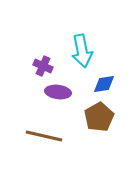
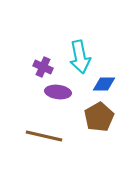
cyan arrow: moved 2 px left, 6 px down
purple cross: moved 1 px down
blue diamond: rotated 10 degrees clockwise
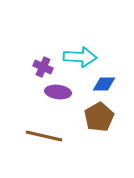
cyan arrow: rotated 76 degrees counterclockwise
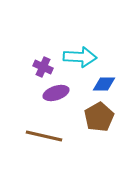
purple ellipse: moved 2 px left, 1 px down; rotated 25 degrees counterclockwise
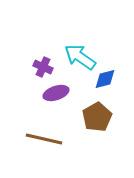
cyan arrow: rotated 148 degrees counterclockwise
blue diamond: moved 1 px right, 5 px up; rotated 15 degrees counterclockwise
brown pentagon: moved 2 px left
brown line: moved 3 px down
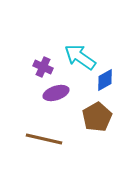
blue diamond: moved 1 px down; rotated 15 degrees counterclockwise
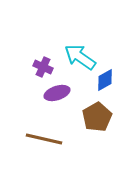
purple ellipse: moved 1 px right
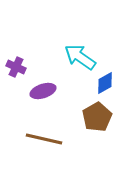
purple cross: moved 27 px left
blue diamond: moved 3 px down
purple ellipse: moved 14 px left, 2 px up
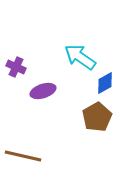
brown line: moved 21 px left, 17 px down
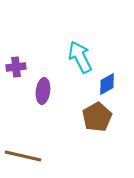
cyan arrow: rotated 28 degrees clockwise
purple cross: rotated 30 degrees counterclockwise
blue diamond: moved 2 px right, 1 px down
purple ellipse: rotated 65 degrees counterclockwise
